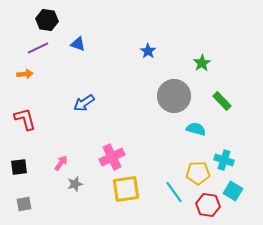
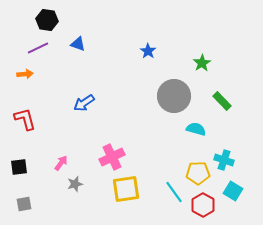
red hexagon: moved 5 px left; rotated 20 degrees clockwise
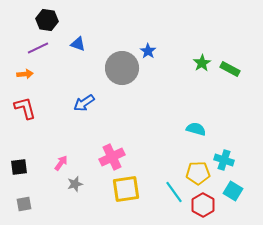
gray circle: moved 52 px left, 28 px up
green rectangle: moved 8 px right, 32 px up; rotated 18 degrees counterclockwise
red L-shape: moved 11 px up
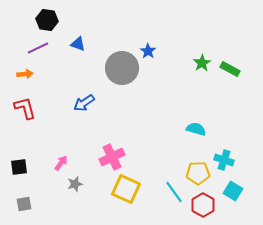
yellow square: rotated 32 degrees clockwise
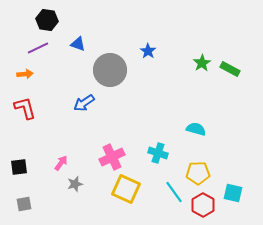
gray circle: moved 12 px left, 2 px down
cyan cross: moved 66 px left, 7 px up
cyan square: moved 2 px down; rotated 18 degrees counterclockwise
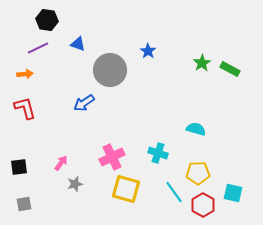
yellow square: rotated 8 degrees counterclockwise
